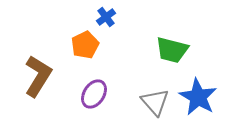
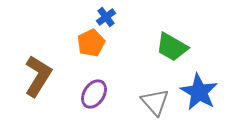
orange pentagon: moved 6 px right, 2 px up
green trapezoid: moved 3 px up; rotated 16 degrees clockwise
blue star: moved 1 px right, 5 px up
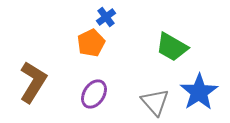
brown L-shape: moved 5 px left, 6 px down
blue star: rotated 9 degrees clockwise
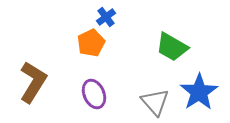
purple ellipse: rotated 56 degrees counterclockwise
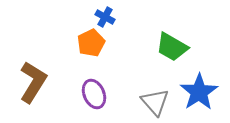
blue cross: moved 1 px left; rotated 24 degrees counterclockwise
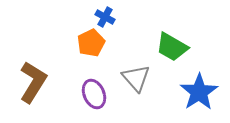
gray triangle: moved 19 px left, 24 px up
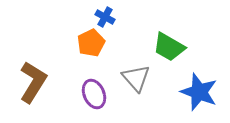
green trapezoid: moved 3 px left
blue star: rotated 18 degrees counterclockwise
